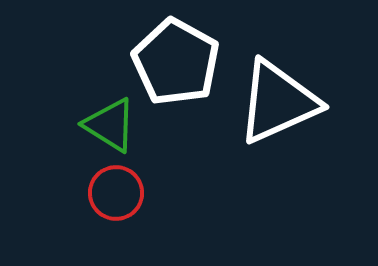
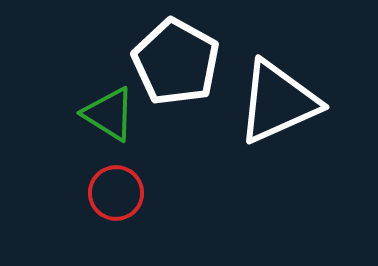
green triangle: moved 1 px left, 11 px up
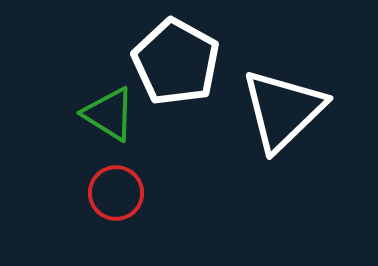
white triangle: moved 5 px right, 8 px down; rotated 20 degrees counterclockwise
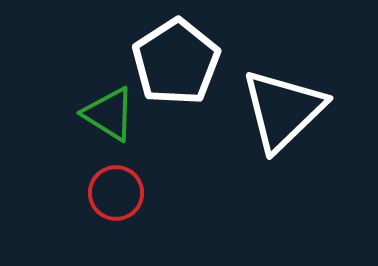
white pentagon: rotated 10 degrees clockwise
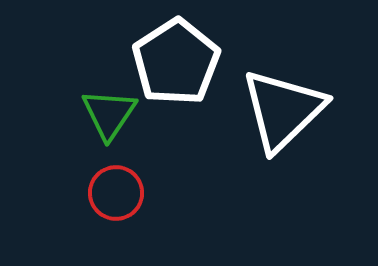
green triangle: rotated 32 degrees clockwise
